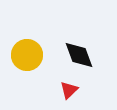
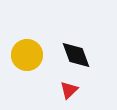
black diamond: moved 3 px left
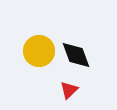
yellow circle: moved 12 px right, 4 px up
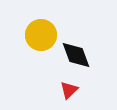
yellow circle: moved 2 px right, 16 px up
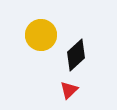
black diamond: rotated 68 degrees clockwise
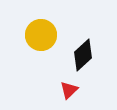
black diamond: moved 7 px right
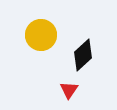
red triangle: rotated 12 degrees counterclockwise
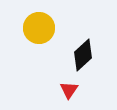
yellow circle: moved 2 px left, 7 px up
